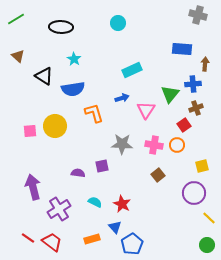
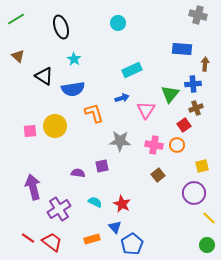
black ellipse: rotated 70 degrees clockwise
gray star: moved 2 px left, 3 px up
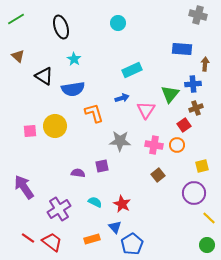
purple arrow: moved 9 px left; rotated 20 degrees counterclockwise
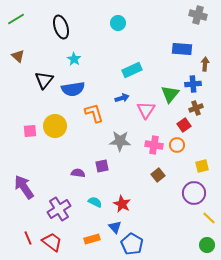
black triangle: moved 4 px down; rotated 36 degrees clockwise
red line: rotated 32 degrees clockwise
blue pentagon: rotated 10 degrees counterclockwise
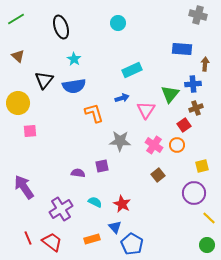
blue semicircle: moved 1 px right, 3 px up
yellow circle: moved 37 px left, 23 px up
pink cross: rotated 24 degrees clockwise
purple cross: moved 2 px right
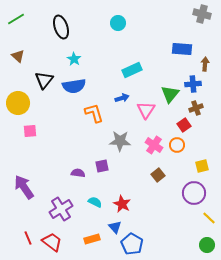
gray cross: moved 4 px right, 1 px up
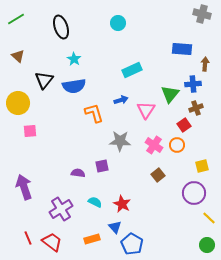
blue arrow: moved 1 px left, 2 px down
purple arrow: rotated 15 degrees clockwise
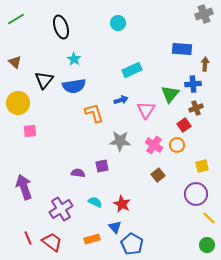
gray cross: moved 2 px right; rotated 36 degrees counterclockwise
brown triangle: moved 3 px left, 6 px down
purple circle: moved 2 px right, 1 px down
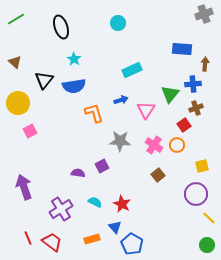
pink square: rotated 24 degrees counterclockwise
purple square: rotated 16 degrees counterclockwise
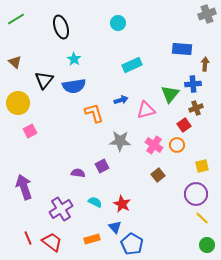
gray cross: moved 3 px right
cyan rectangle: moved 5 px up
pink triangle: rotated 42 degrees clockwise
yellow line: moved 7 px left
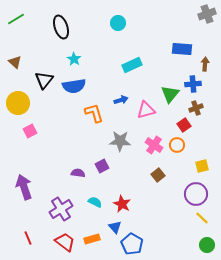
red trapezoid: moved 13 px right
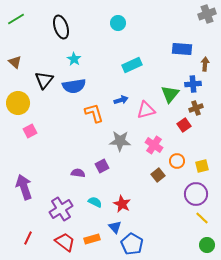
orange circle: moved 16 px down
red line: rotated 48 degrees clockwise
